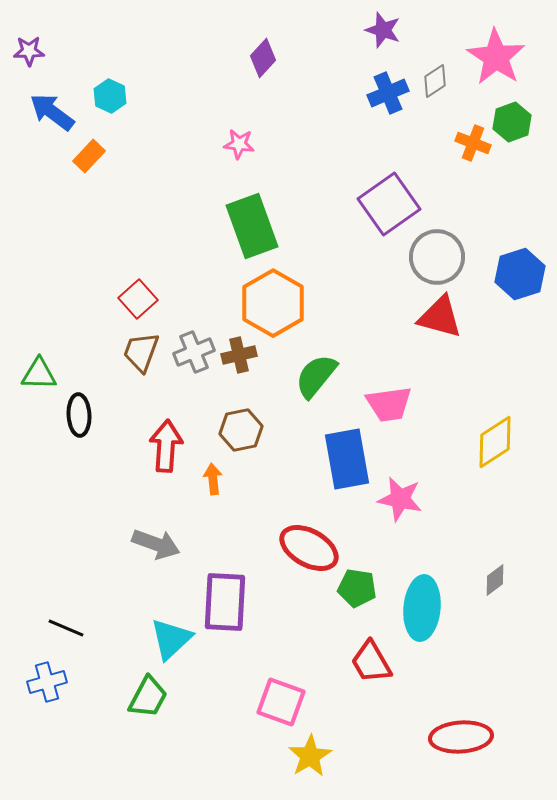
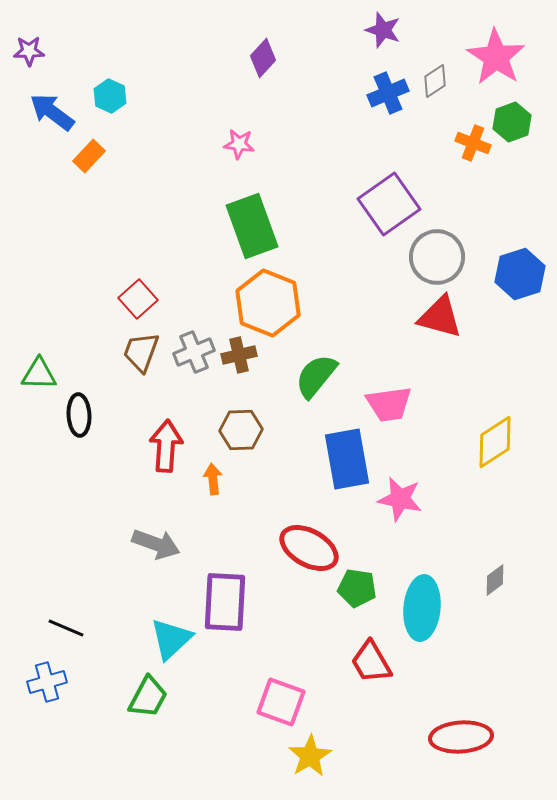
orange hexagon at (273, 303): moved 5 px left; rotated 8 degrees counterclockwise
brown hexagon at (241, 430): rotated 9 degrees clockwise
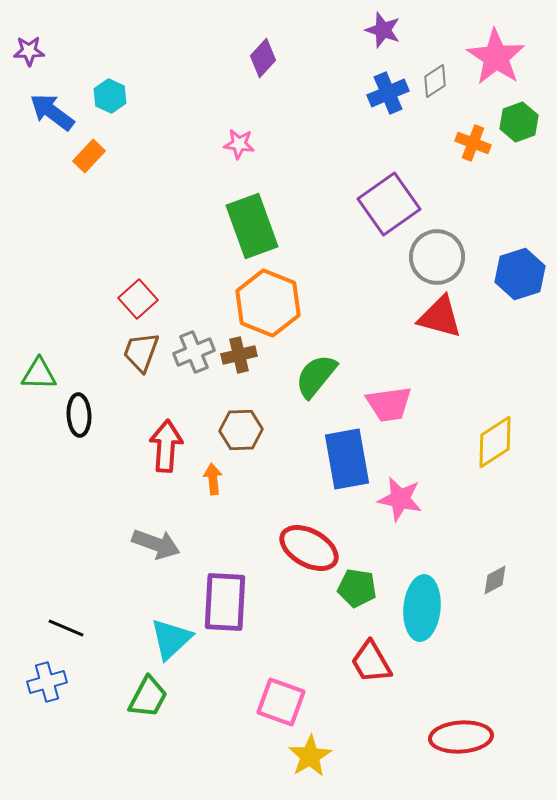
green hexagon at (512, 122): moved 7 px right
gray diamond at (495, 580): rotated 8 degrees clockwise
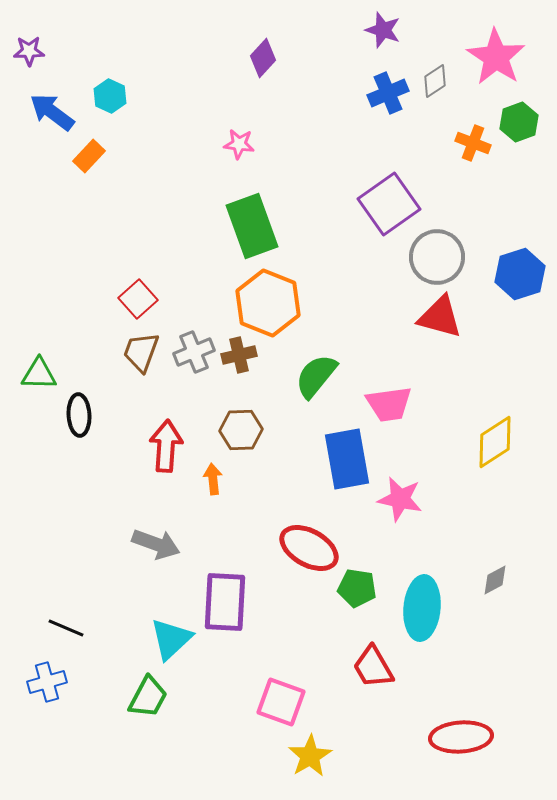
red trapezoid at (371, 662): moved 2 px right, 5 px down
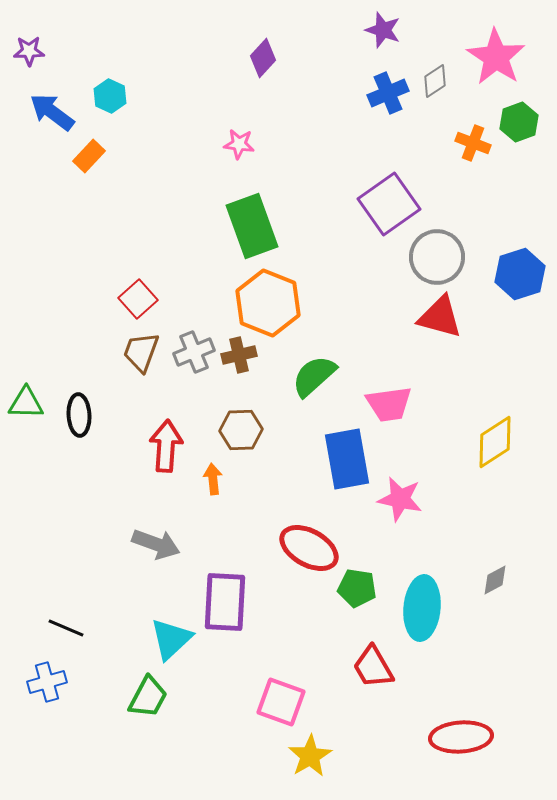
green triangle at (39, 374): moved 13 px left, 29 px down
green semicircle at (316, 376): moved 2 px left; rotated 9 degrees clockwise
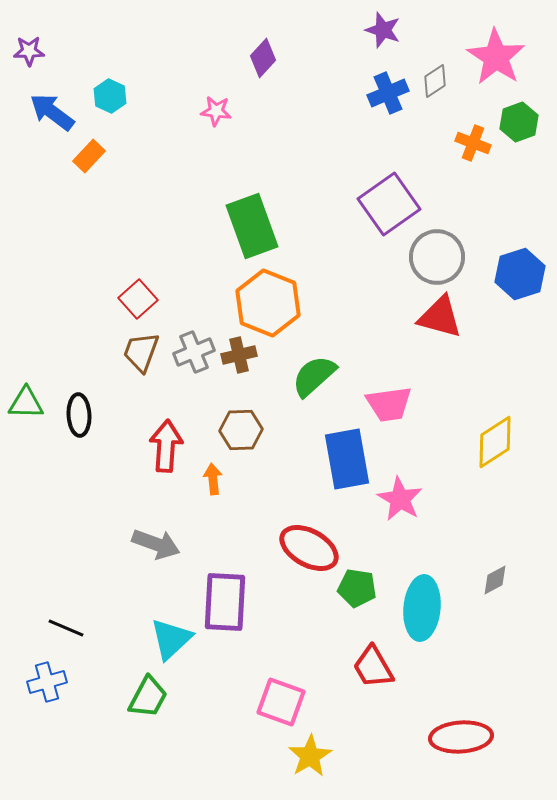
pink star at (239, 144): moved 23 px left, 33 px up
pink star at (400, 499): rotated 18 degrees clockwise
